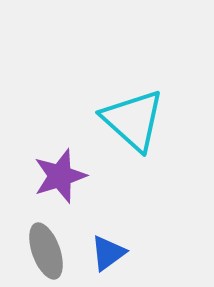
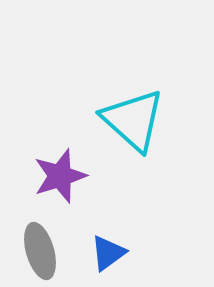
gray ellipse: moved 6 px left; rotated 4 degrees clockwise
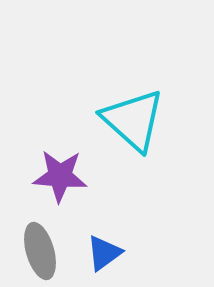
purple star: rotated 22 degrees clockwise
blue triangle: moved 4 px left
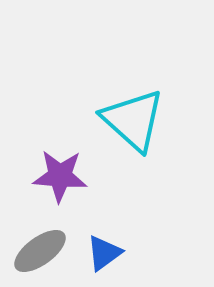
gray ellipse: rotated 70 degrees clockwise
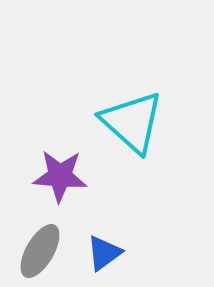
cyan triangle: moved 1 px left, 2 px down
gray ellipse: rotated 24 degrees counterclockwise
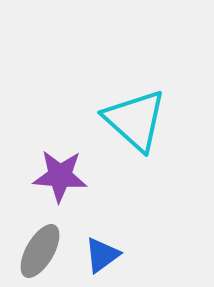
cyan triangle: moved 3 px right, 2 px up
blue triangle: moved 2 px left, 2 px down
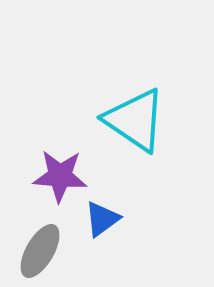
cyan triangle: rotated 8 degrees counterclockwise
blue triangle: moved 36 px up
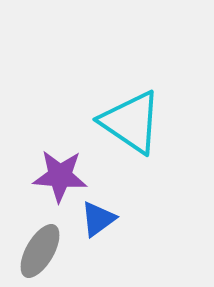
cyan triangle: moved 4 px left, 2 px down
blue triangle: moved 4 px left
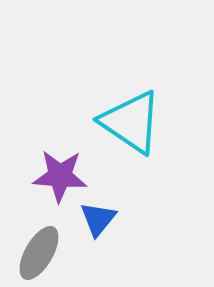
blue triangle: rotated 15 degrees counterclockwise
gray ellipse: moved 1 px left, 2 px down
